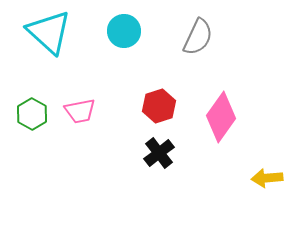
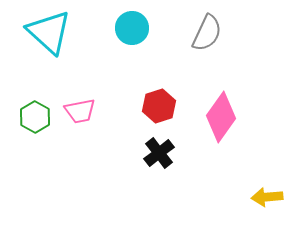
cyan circle: moved 8 px right, 3 px up
gray semicircle: moved 9 px right, 4 px up
green hexagon: moved 3 px right, 3 px down
yellow arrow: moved 19 px down
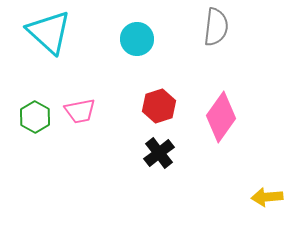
cyan circle: moved 5 px right, 11 px down
gray semicircle: moved 9 px right, 6 px up; rotated 18 degrees counterclockwise
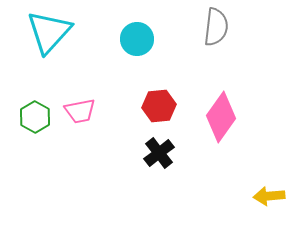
cyan triangle: rotated 30 degrees clockwise
red hexagon: rotated 12 degrees clockwise
yellow arrow: moved 2 px right, 1 px up
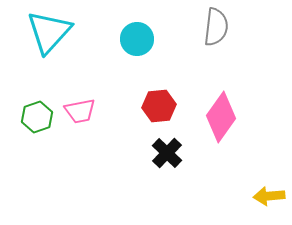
green hexagon: moved 2 px right; rotated 12 degrees clockwise
black cross: moved 8 px right; rotated 8 degrees counterclockwise
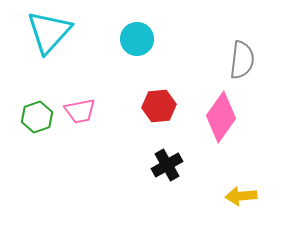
gray semicircle: moved 26 px right, 33 px down
black cross: moved 12 px down; rotated 16 degrees clockwise
yellow arrow: moved 28 px left
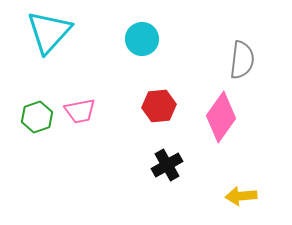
cyan circle: moved 5 px right
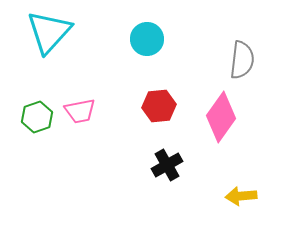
cyan circle: moved 5 px right
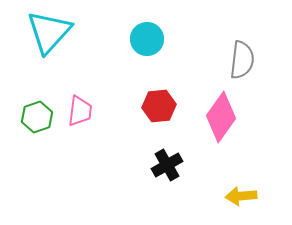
pink trapezoid: rotated 72 degrees counterclockwise
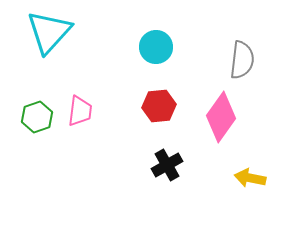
cyan circle: moved 9 px right, 8 px down
yellow arrow: moved 9 px right, 18 px up; rotated 16 degrees clockwise
